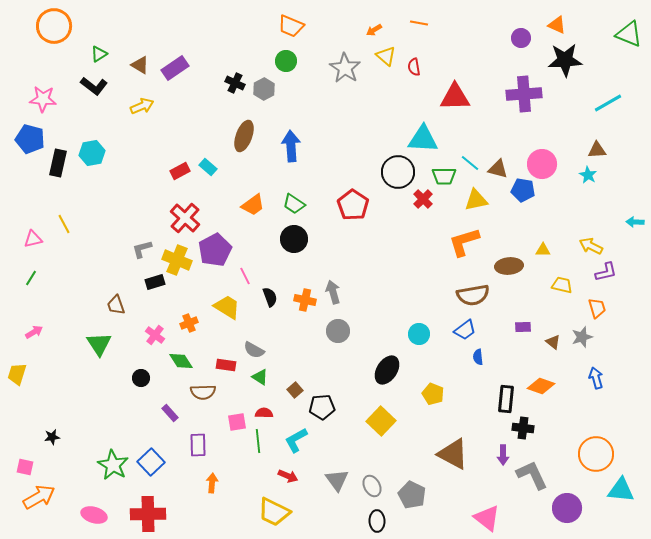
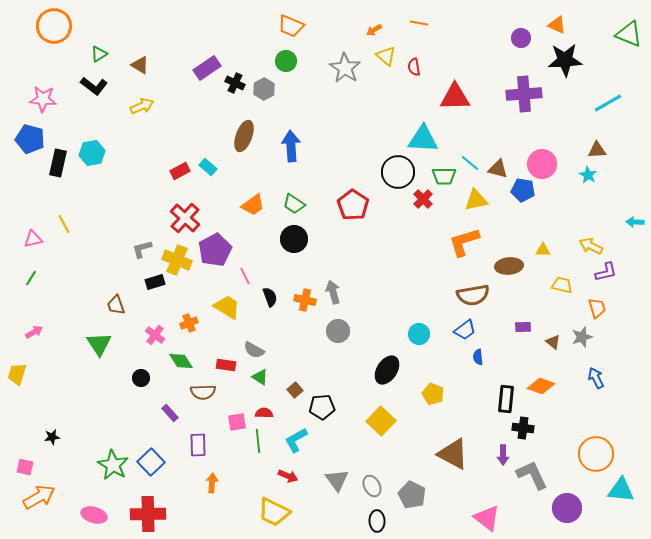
purple rectangle at (175, 68): moved 32 px right
blue arrow at (596, 378): rotated 10 degrees counterclockwise
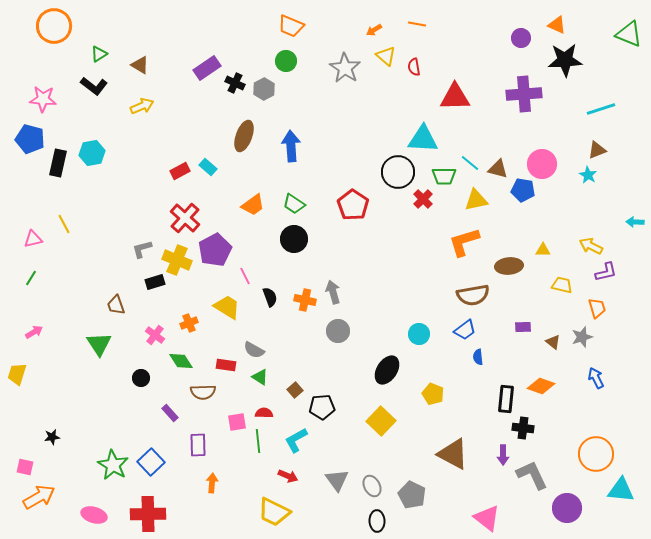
orange line at (419, 23): moved 2 px left, 1 px down
cyan line at (608, 103): moved 7 px left, 6 px down; rotated 12 degrees clockwise
brown triangle at (597, 150): rotated 18 degrees counterclockwise
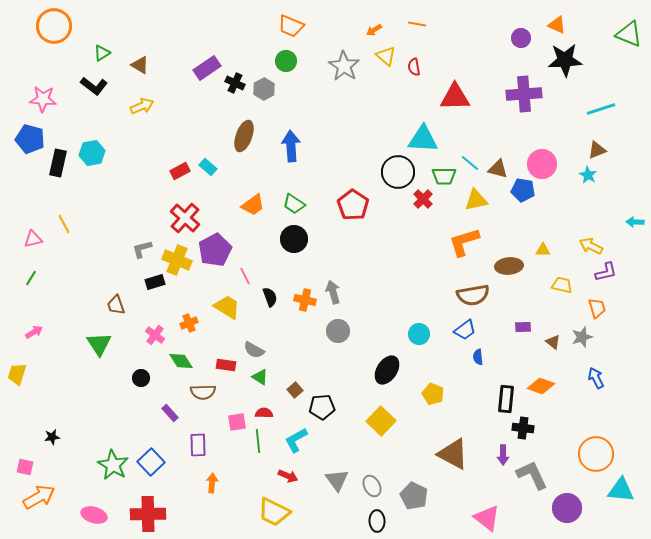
green triangle at (99, 54): moved 3 px right, 1 px up
gray star at (345, 68): moved 1 px left, 2 px up
gray pentagon at (412, 495): moved 2 px right, 1 px down
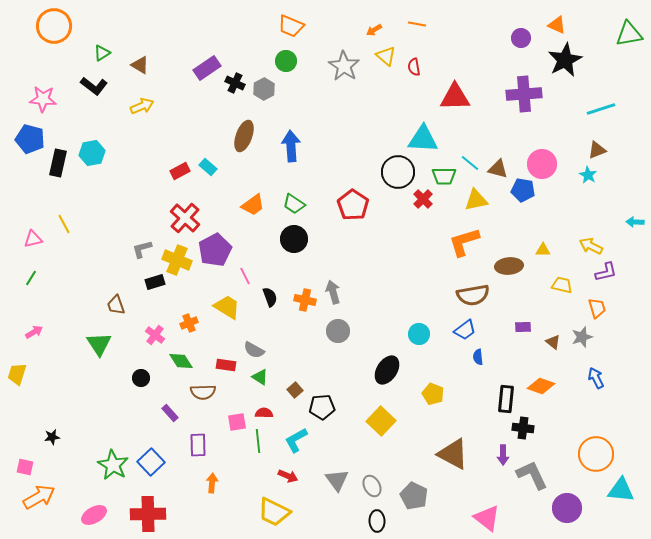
green triangle at (629, 34): rotated 32 degrees counterclockwise
black star at (565, 60): rotated 24 degrees counterclockwise
pink ellipse at (94, 515): rotated 45 degrees counterclockwise
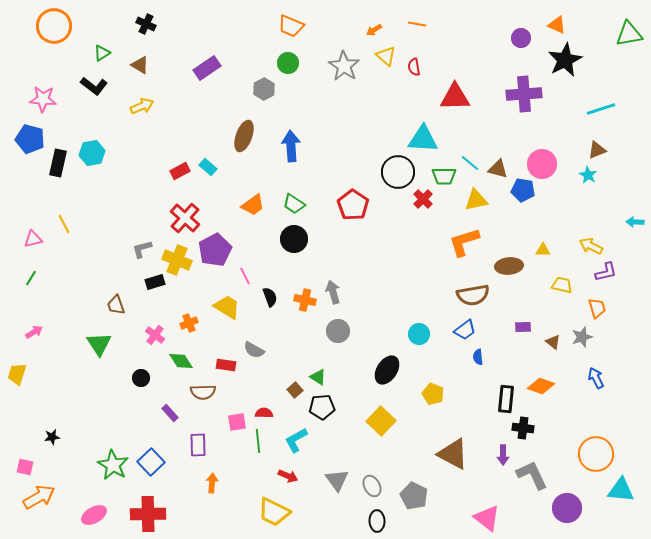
green circle at (286, 61): moved 2 px right, 2 px down
black cross at (235, 83): moved 89 px left, 59 px up
green triangle at (260, 377): moved 58 px right
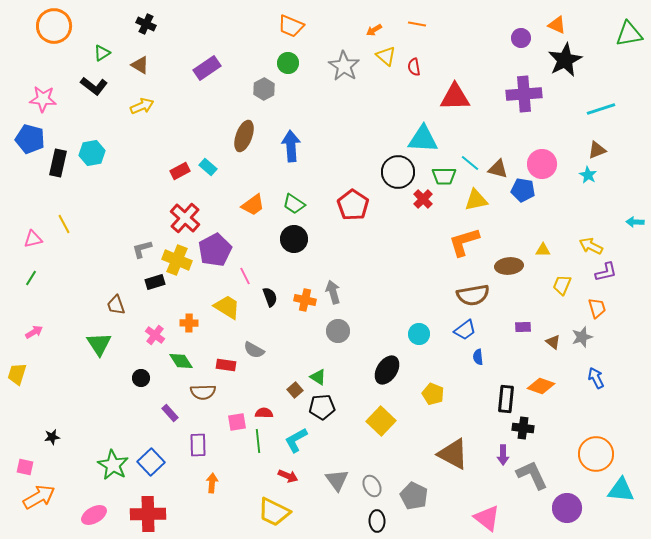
yellow trapezoid at (562, 285): rotated 80 degrees counterclockwise
orange cross at (189, 323): rotated 24 degrees clockwise
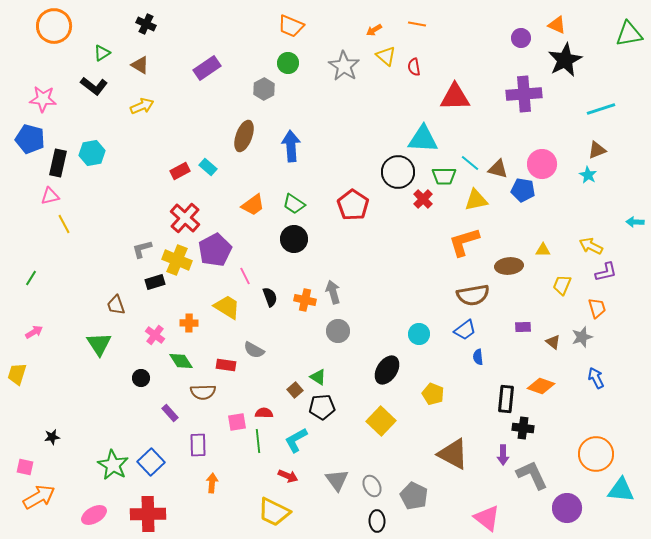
pink triangle at (33, 239): moved 17 px right, 43 px up
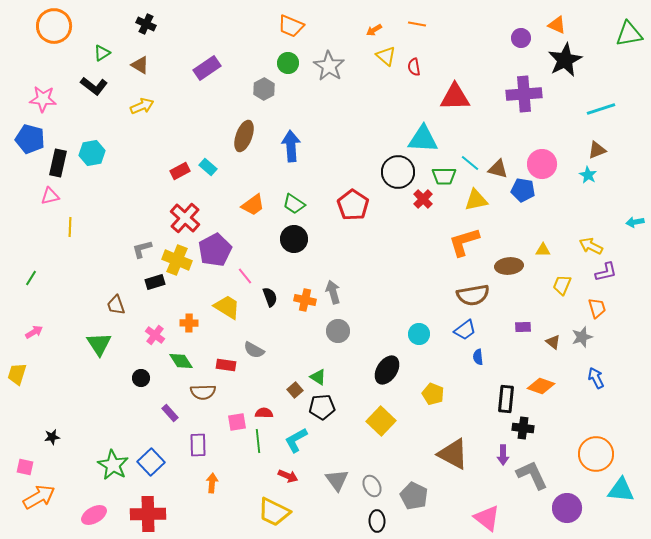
gray star at (344, 66): moved 15 px left
cyan arrow at (635, 222): rotated 12 degrees counterclockwise
yellow line at (64, 224): moved 6 px right, 3 px down; rotated 30 degrees clockwise
pink line at (245, 276): rotated 12 degrees counterclockwise
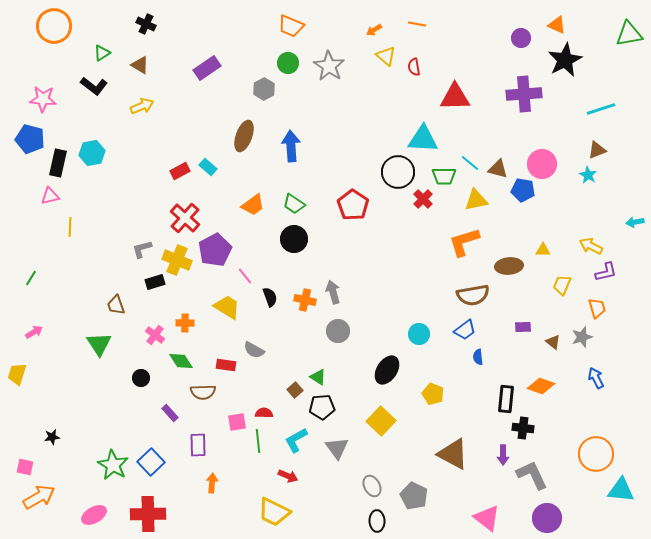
orange cross at (189, 323): moved 4 px left
gray triangle at (337, 480): moved 32 px up
purple circle at (567, 508): moved 20 px left, 10 px down
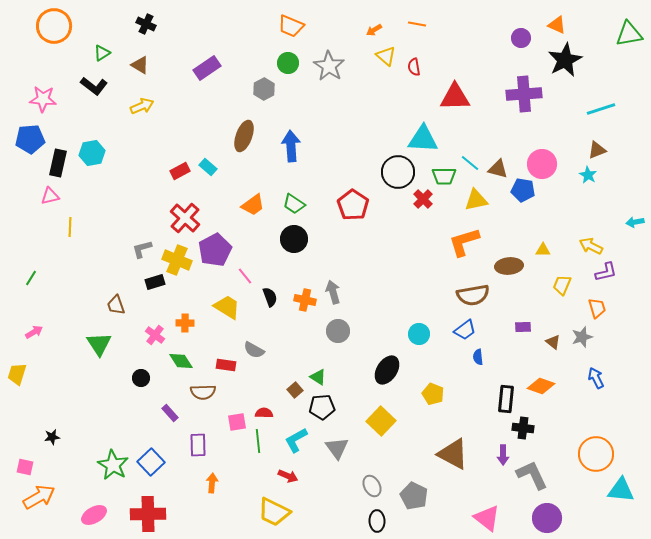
blue pentagon at (30, 139): rotated 20 degrees counterclockwise
